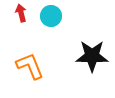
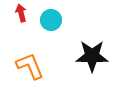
cyan circle: moved 4 px down
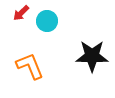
red arrow: rotated 120 degrees counterclockwise
cyan circle: moved 4 px left, 1 px down
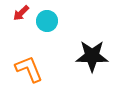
orange L-shape: moved 1 px left, 3 px down
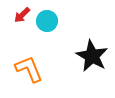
red arrow: moved 1 px right, 2 px down
black star: rotated 28 degrees clockwise
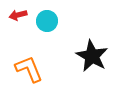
red arrow: moved 4 px left; rotated 30 degrees clockwise
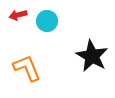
orange L-shape: moved 2 px left, 1 px up
